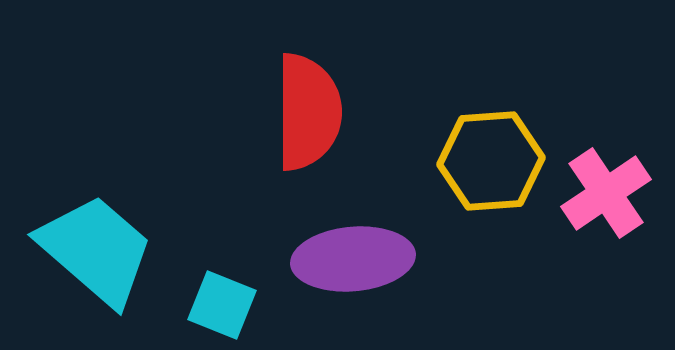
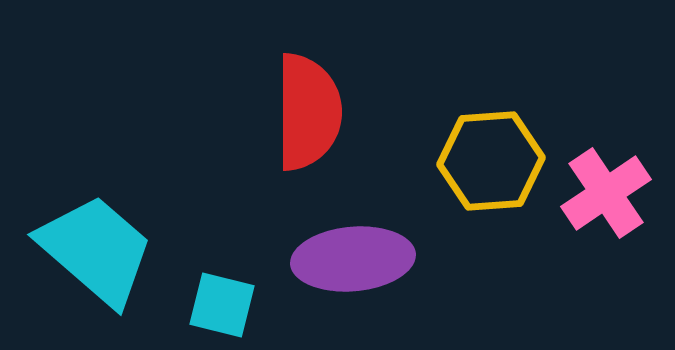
cyan square: rotated 8 degrees counterclockwise
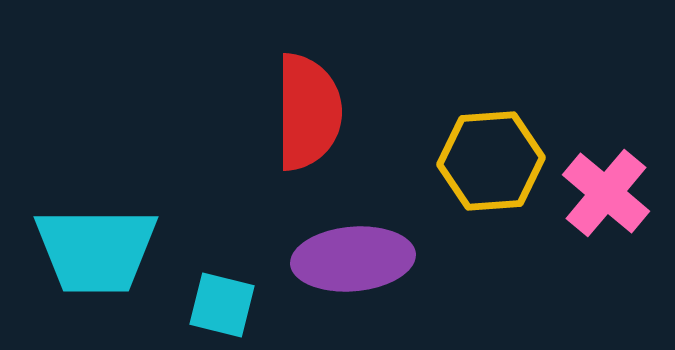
pink cross: rotated 16 degrees counterclockwise
cyan trapezoid: rotated 139 degrees clockwise
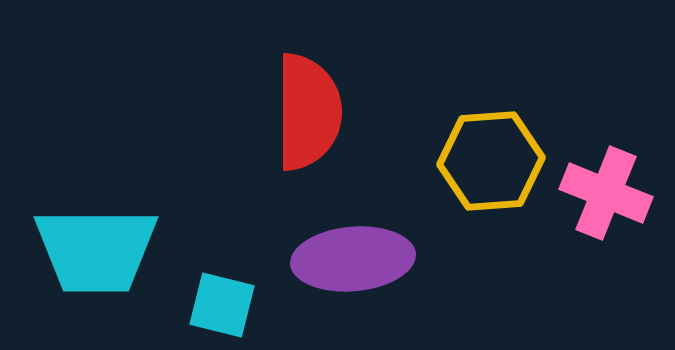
pink cross: rotated 18 degrees counterclockwise
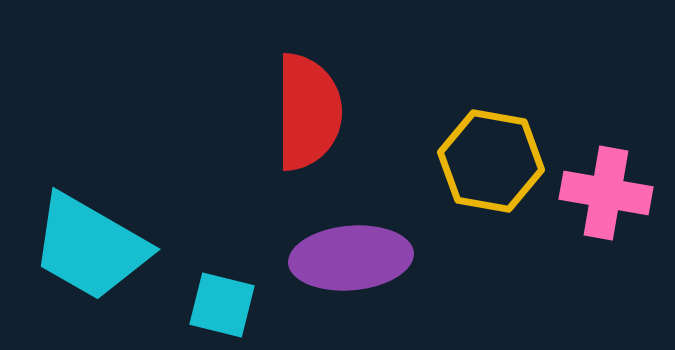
yellow hexagon: rotated 14 degrees clockwise
pink cross: rotated 12 degrees counterclockwise
cyan trapezoid: moved 6 px left, 3 px up; rotated 30 degrees clockwise
purple ellipse: moved 2 px left, 1 px up
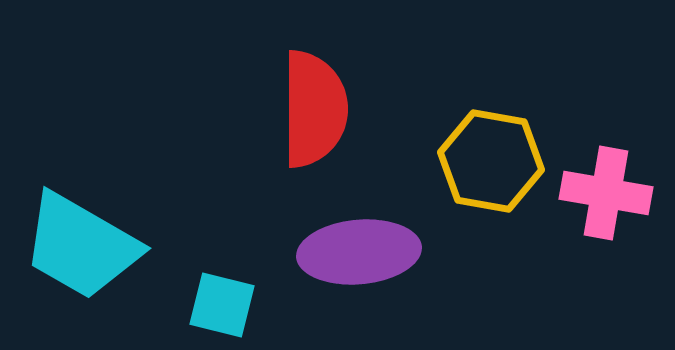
red semicircle: moved 6 px right, 3 px up
cyan trapezoid: moved 9 px left, 1 px up
purple ellipse: moved 8 px right, 6 px up
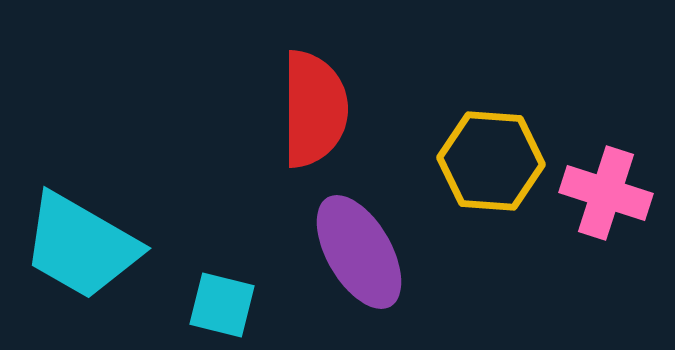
yellow hexagon: rotated 6 degrees counterclockwise
pink cross: rotated 8 degrees clockwise
purple ellipse: rotated 65 degrees clockwise
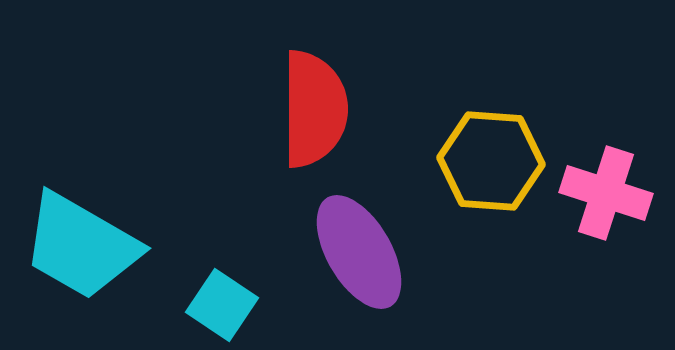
cyan square: rotated 20 degrees clockwise
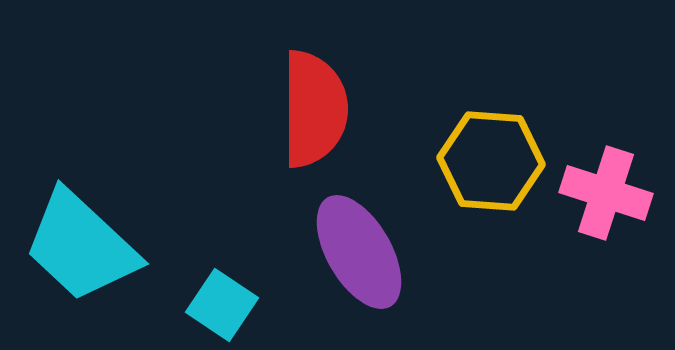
cyan trapezoid: rotated 13 degrees clockwise
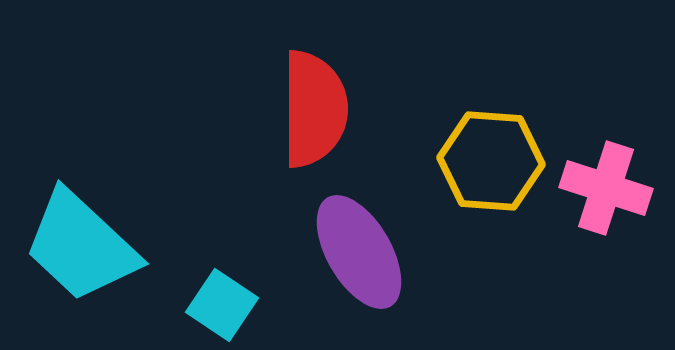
pink cross: moved 5 px up
